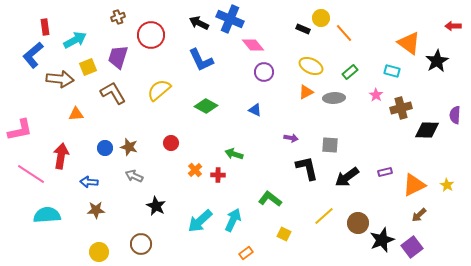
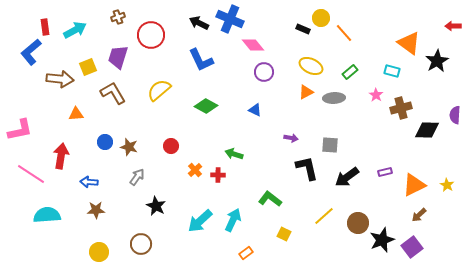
cyan arrow at (75, 40): moved 10 px up
blue L-shape at (33, 55): moved 2 px left, 3 px up
red circle at (171, 143): moved 3 px down
blue circle at (105, 148): moved 6 px up
gray arrow at (134, 176): moved 3 px right, 1 px down; rotated 102 degrees clockwise
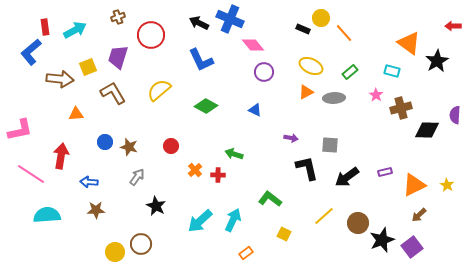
yellow circle at (99, 252): moved 16 px right
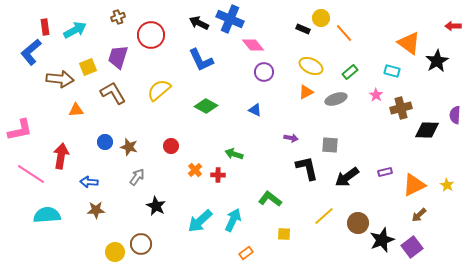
gray ellipse at (334, 98): moved 2 px right, 1 px down; rotated 15 degrees counterclockwise
orange triangle at (76, 114): moved 4 px up
yellow square at (284, 234): rotated 24 degrees counterclockwise
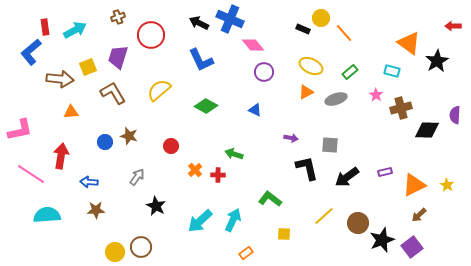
orange triangle at (76, 110): moved 5 px left, 2 px down
brown star at (129, 147): moved 11 px up
brown circle at (141, 244): moved 3 px down
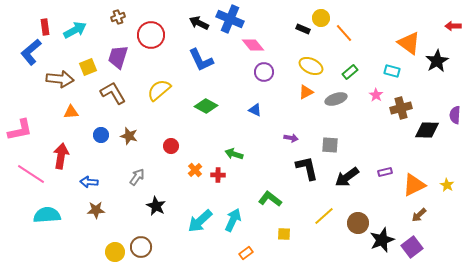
blue circle at (105, 142): moved 4 px left, 7 px up
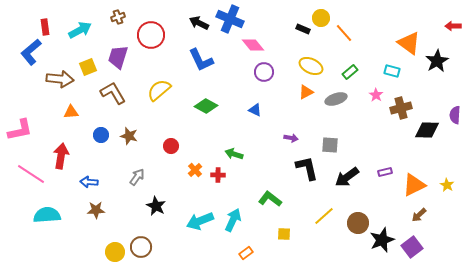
cyan arrow at (75, 30): moved 5 px right
cyan arrow at (200, 221): rotated 20 degrees clockwise
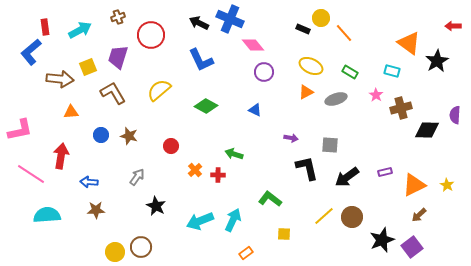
green rectangle at (350, 72): rotated 70 degrees clockwise
brown circle at (358, 223): moved 6 px left, 6 px up
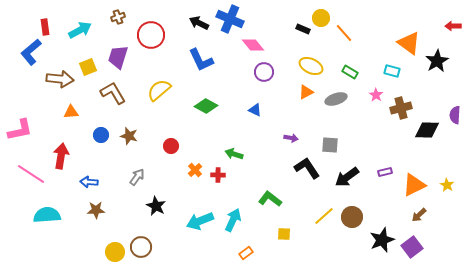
black L-shape at (307, 168): rotated 20 degrees counterclockwise
